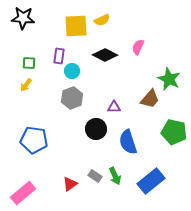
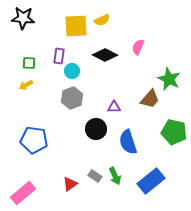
yellow arrow: rotated 24 degrees clockwise
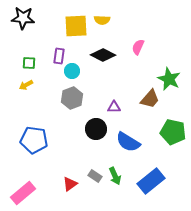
yellow semicircle: rotated 28 degrees clockwise
black diamond: moved 2 px left
green pentagon: moved 1 px left
blue semicircle: rotated 40 degrees counterclockwise
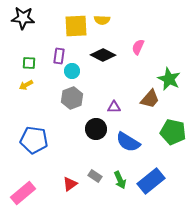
green arrow: moved 5 px right, 4 px down
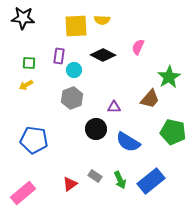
cyan circle: moved 2 px right, 1 px up
green star: moved 2 px up; rotated 15 degrees clockwise
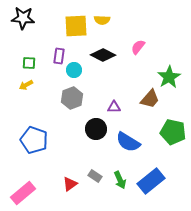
pink semicircle: rotated 14 degrees clockwise
blue pentagon: rotated 12 degrees clockwise
